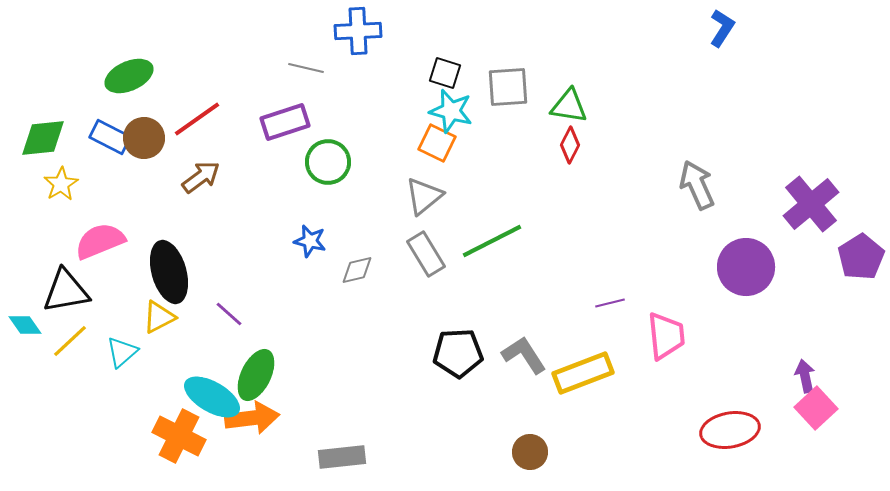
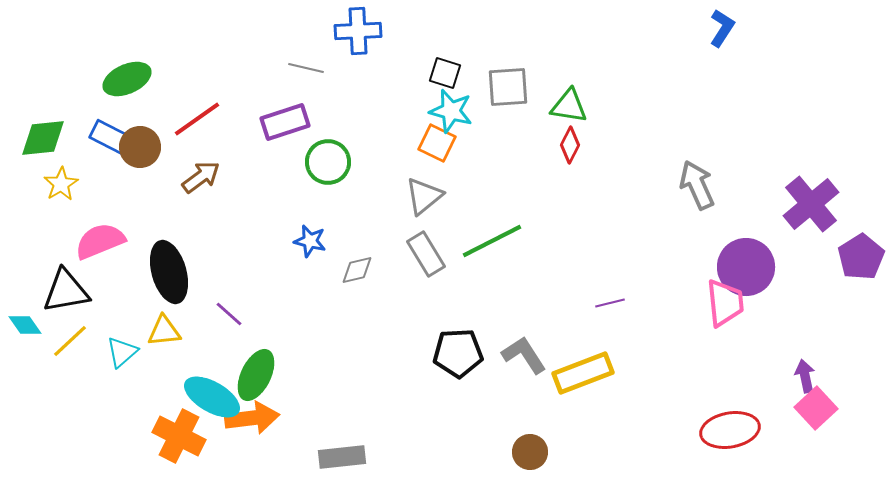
green ellipse at (129, 76): moved 2 px left, 3 px down
brown circle at (144, 138): moved 4 px left, 9 px down
yellow triangle at (159, 317): moved 5 px right, 14 px down; rotated 21 degrees clockwise
pink trapezoid at (666, 336): moved 59 px right, 33 px up
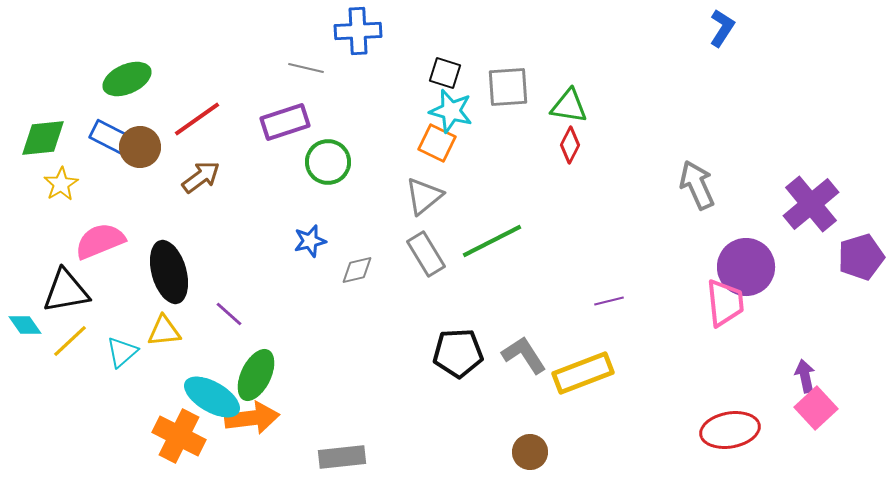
blue star at (310, 241): rotated 28 degrees counterclockwise
purple pentagon at (861, 257): rotated 15 degrees clockwise
purple line at (610, 303): moved 1 px left, 2 px up
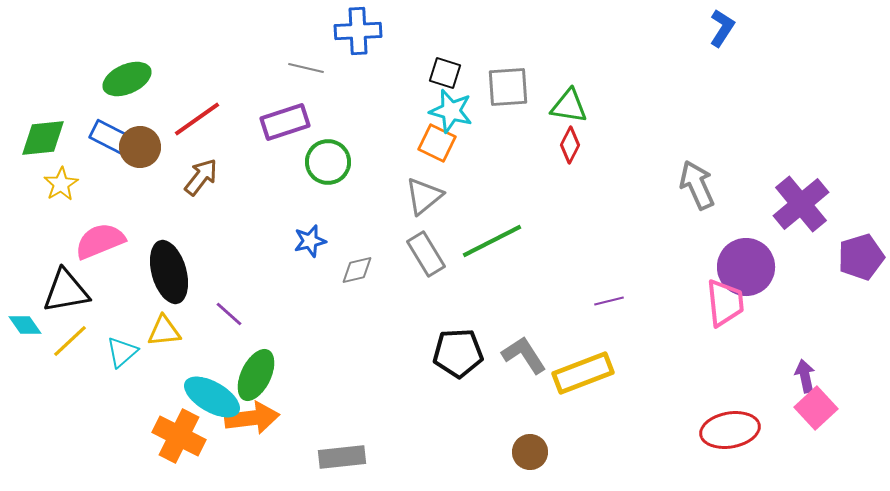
brown arrow at (201, 177): rotated 15 degrees counterclockwise
purple cross at (811, 204): moved 10 px left
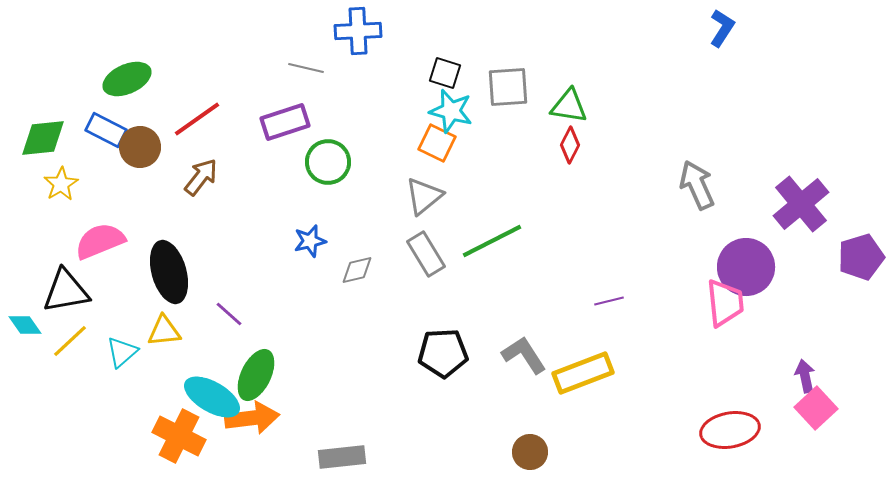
blue rectangle at (110, 137): moved 4 px left, 7 px up
black pentagon at (458, 353): moved 15 px left
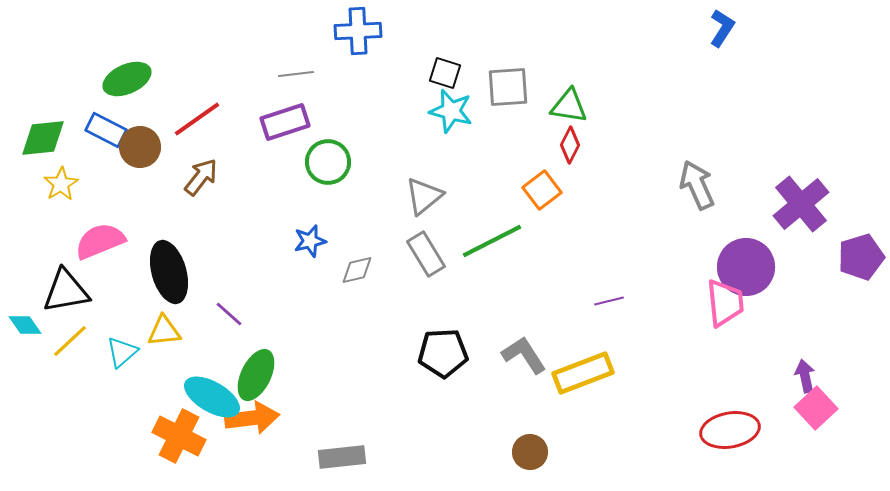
gray line at (306, 68): moved 10 px left, 6 px down; rotated 20 degrees counterclockwise
orange square at (437, 143): moved 105 px right, 47 px down; rotated 27 degrees clockwise
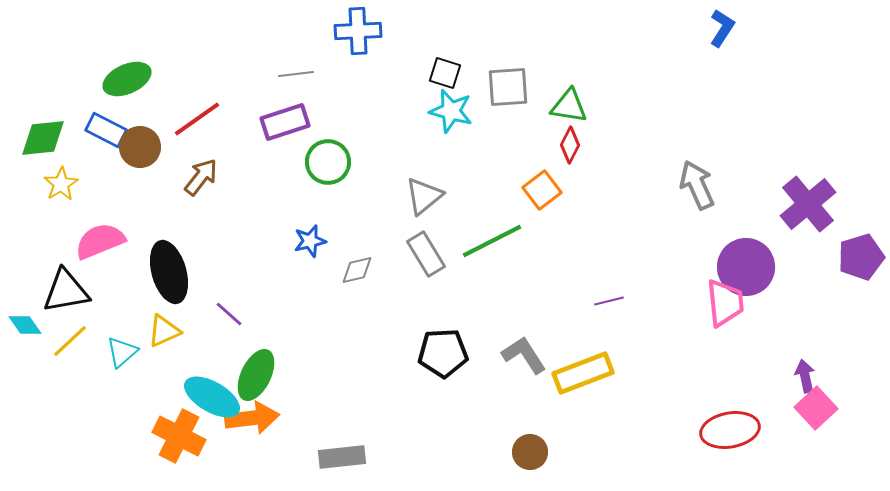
purple cross at (801, 204): moved 7 px right
yellow triangle at (164, 331): rotated 18 degrees counterclockwise
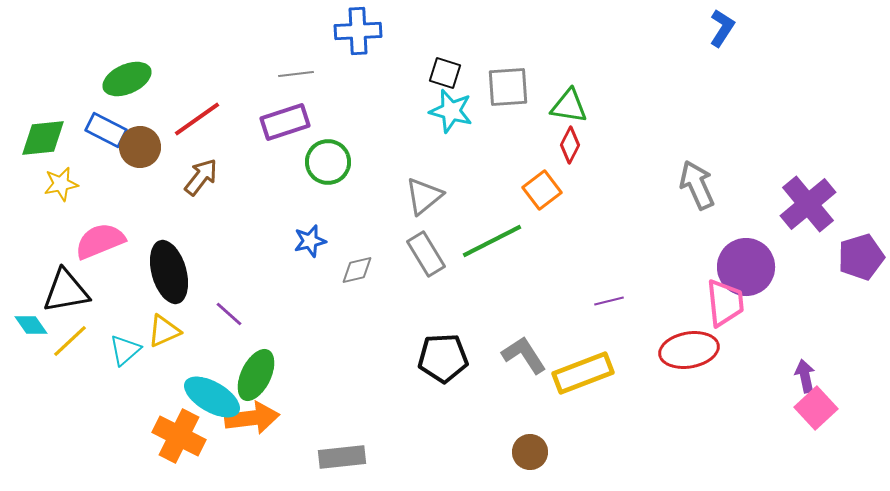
yellow star at (61, 184): rotated 20 degrees clockwise
cyan diamond at (25, 325): moved 6 px right
cyan triangle at (122, 352): moved 3 px right, 2 px up
black pentagon at (443, 353): moved 5 px down
red ellipse at (730, 430): moved 41 px left, 80 px up
